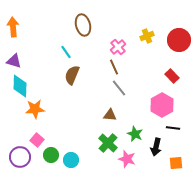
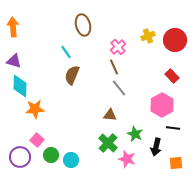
yellow cross: moved 1 px right
red circle: moved 4 px left
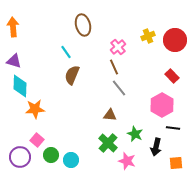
pink star: moved 2 px down
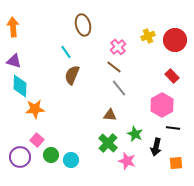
brown line: rotated 28 degrees counterclockwise
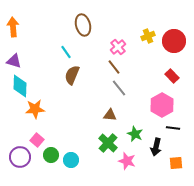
red circle: moved 1 px left, 1 px down
brown line: rotated 14 degrees clockwise
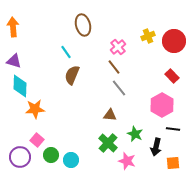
black line: moved 1 px down
orange square: moved 3 px left
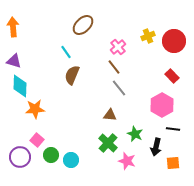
brown ellipse: rotated 60 degrees clockwise
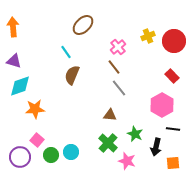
cyan diamond: rotated 70 degrees clockwise
cyan circle: moved 8 px up
